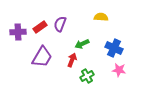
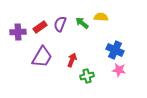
green arrow: moved 21 px up; rotated 64 degrees clockwise
blue cross: moved 1 px right, 2 px down
green cross: rotated 16 degrees clockwise
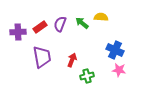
purple trapezoid: rotated 40 degrees counterclockwise
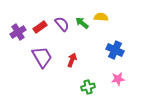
purple semicircle: moved 2 px right; rotated 119 degrees clockwise
purple cross: rotated 28 degrees counterclockwise
purple trapezoid: rotated 20 degrees counterclockwise
pink star: moved 1 px left, 9 px down; rotated 16 degrees counterclockwise
green cross: moved 1 px right, 11 px down
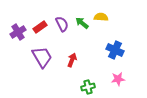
purple semicircle: rotated 14 degrees clockwise
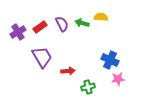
green arrow: rotated 24 degrees counterclockwise
blue cross: moved 5 px left, 10 px down
red arrow: moved 4 px left, 11 px down; rotated 64 degrees clockwise
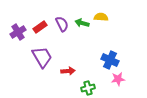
green cross: moved 1 px down
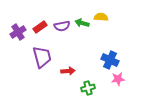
purple semicircle: moved 2 px down; rotated 105 degrees clockwise
purple trapezoid: rotated 15 degrees clockwise
